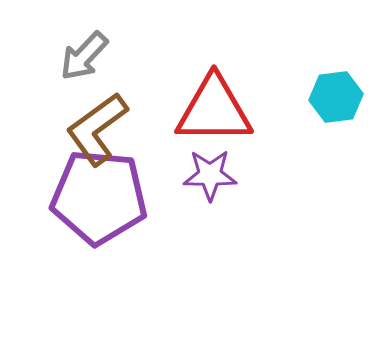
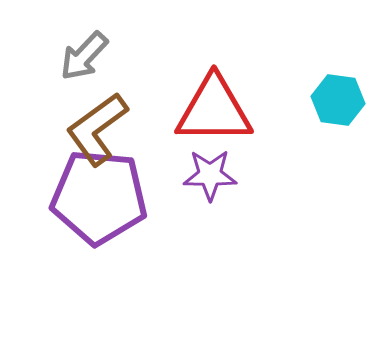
cyan hexagon: moved 2 px right, 3 px down; rotated 15 degrees clockwise
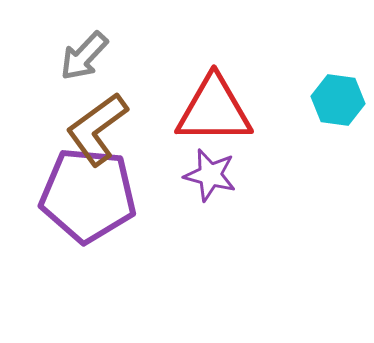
purple star: rotated 14 degrees clockwise
purple pentagon: moved 11 px left, 2 px up
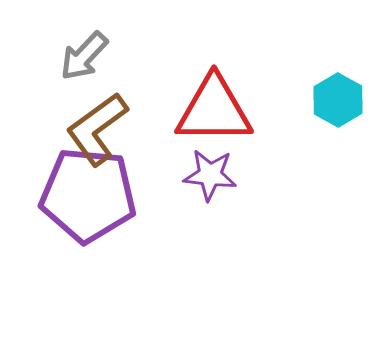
cyan hexagon: rotated 21 degrees clockwise
purple star: rotated 8 degrees counterclockwise
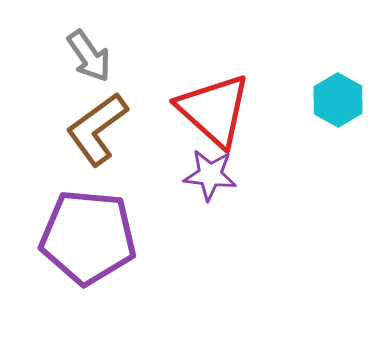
gray arrow: moved 5 px right; rotated 78 degrees counterclockwise
red triangle: rotated 42 degrees clockwise
purple pentagon: moved 42 px down
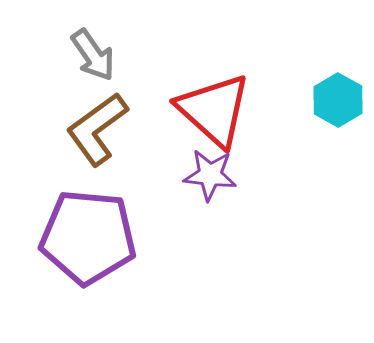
gray arrow: moved 4 px right, 1 px up
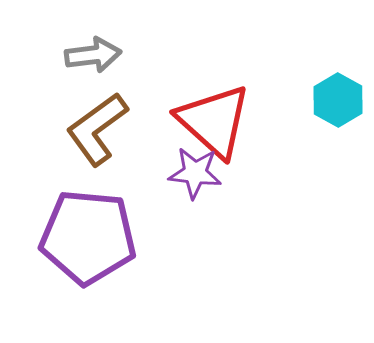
gray arrow: rotated 62 degrees counterclockwise
red triangle: moved 11 px down
purple star: moved 15 px left, 2 px up
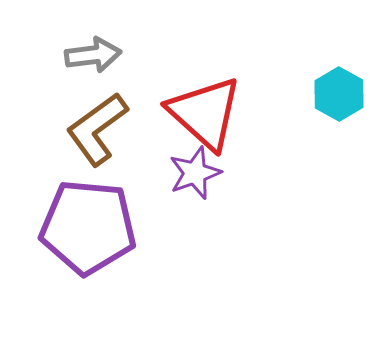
cyan hexagon: moved 1 px right, 6 px up
red triangle: moved 9 px left, 8 px up
purple star: rotated 26 degrees counterclockwise
purple pentagon: moved 10 px up
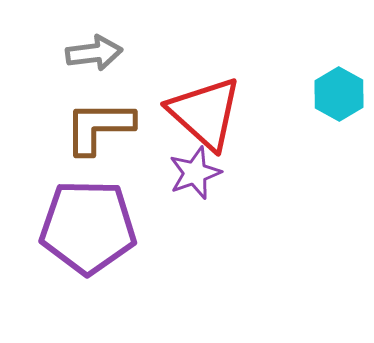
gray arrow: moved 1 px right, 2 px up
brown L-shape: moved 2 px right, 2 px up; rotated 36 degrees clockwise
purple pentagon: rotated 4 degrees counterclockwise
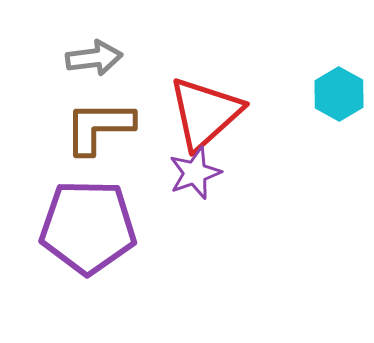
gray arrow: moved 5 px down
red triangle: rotated 36 degrees clockwise
